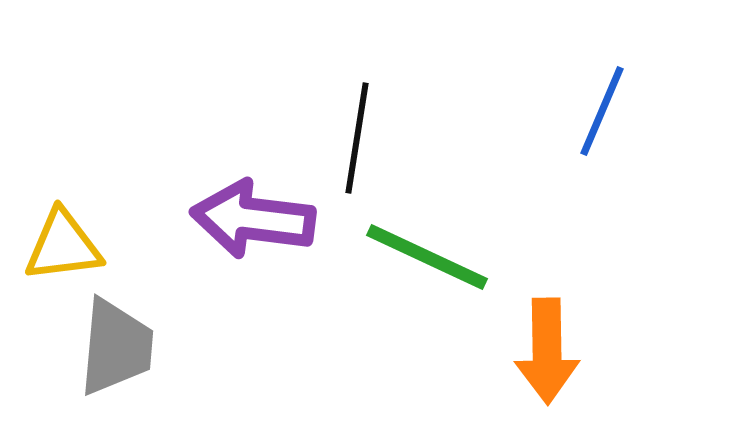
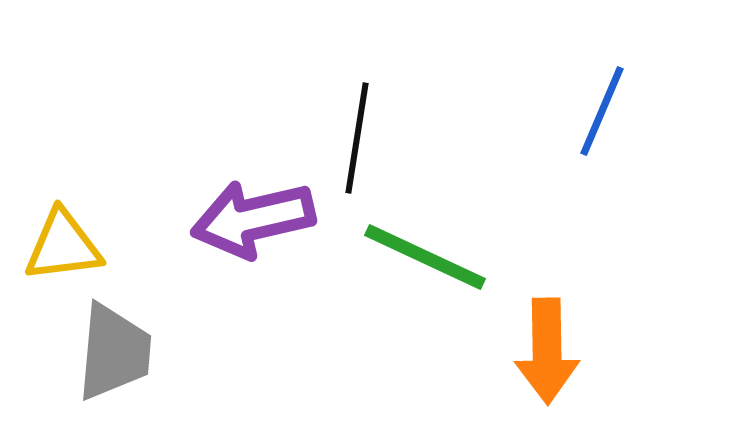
purple arrow: rotated 20 degrees counterclockwise
green line: moved 2 px left
gray trapezoid: moved 2 px left, 5 px down
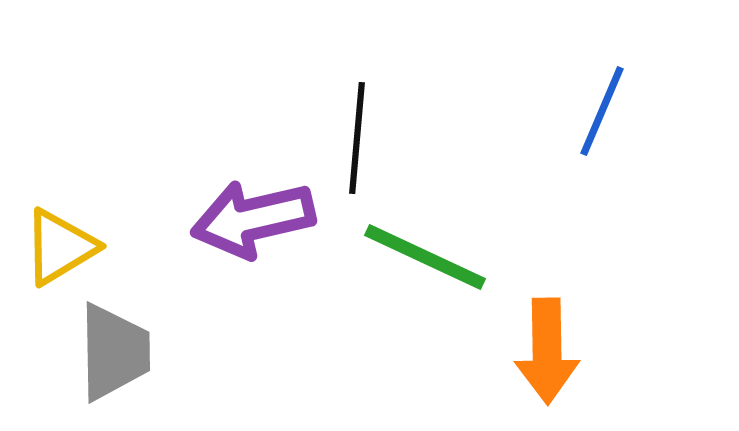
black line: rotated 4 degrees counterclockwise
yellow triangle: moved 3 px left, 1 px down; rotated 24 degrees counterclockwise
gray trapezoid: rotated 6 degrees counterclockwise
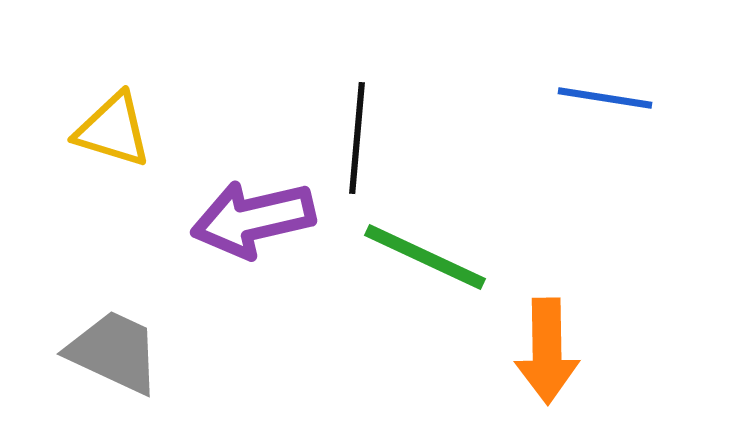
blue line: moved 3 px right, 13 px up; rotated 76 degrees clockwise
yellow triangle: moved 53 px right, 117 px up; rotated 48 degrees clockwise
gray trapezoid: rotated 64 degrees counterclockwise
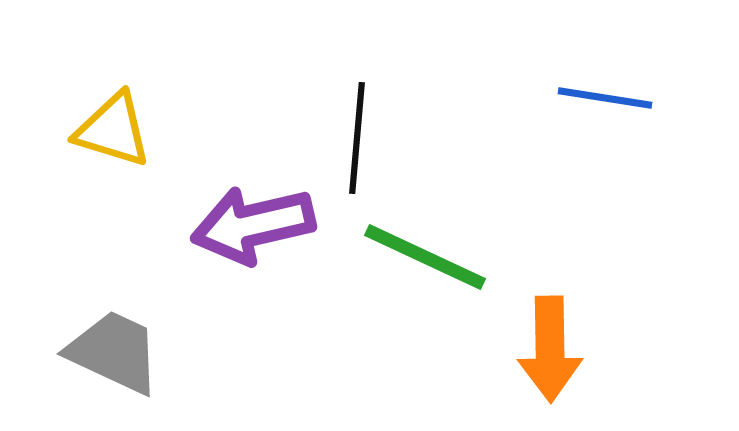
purple arrow: moved 6 px down
orange arrow: moved 3 px right, 2 px up
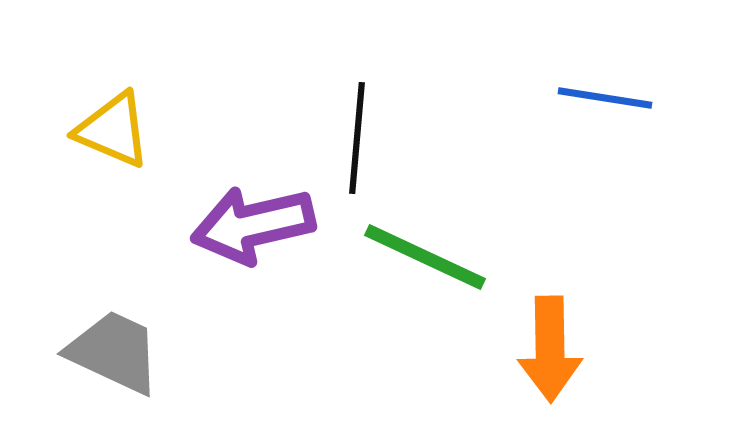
yellow triangle: rotated 6 degrees clockwise
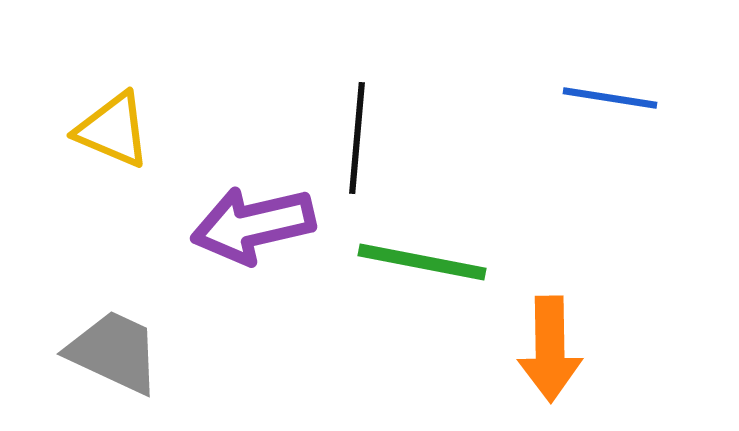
blue line: moved 5 px right
green line: moved 3 px left, 5 px down; rotated 14 degrees counterclockwise
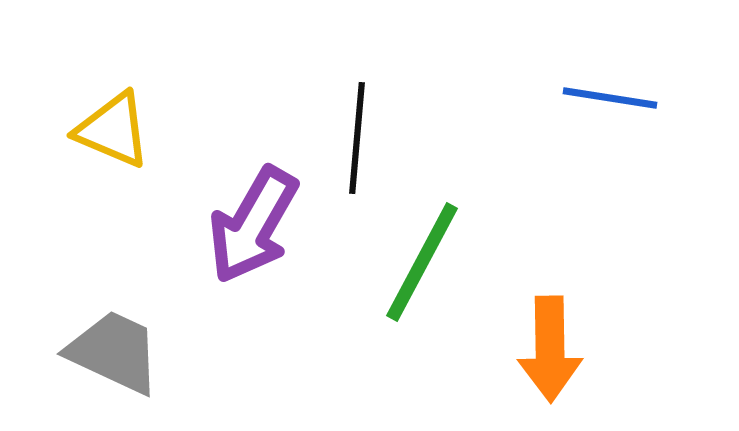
purple arrow: rotated 47 degrees counterclockwise
green line: rotated 73 degrees counterclockwise
